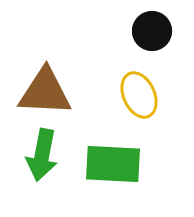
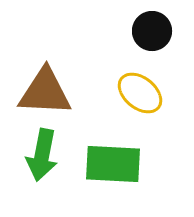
yellow ellipse: moved 1 px right, 2 px up; rotated 27 degrees counterclockwise
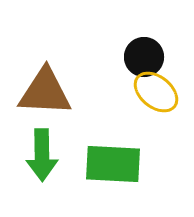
black circle: moved 8 px left, 26 px down
yellow ellipse: moved 16 px right, 1 px up
green arrow: rotated 12 degrees counterclockwise
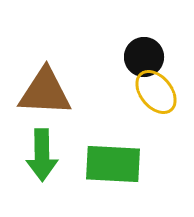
yellow ellipse: rotated 12 degrees clockwise
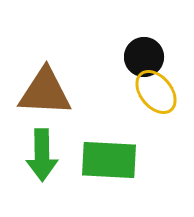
green rectangle: moved 4 px left, 4 px up
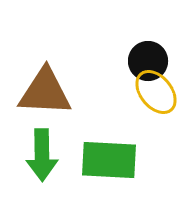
black circle: moved 4 px right, 4 px down
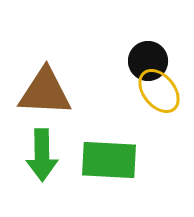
yellow ellipse: moved 3 px right, 1 px up
